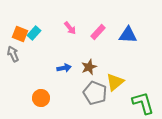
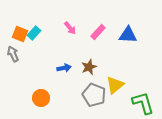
yellow triangle: moved 3 px down
gray pentagon: moved 1 px left, 2 px down
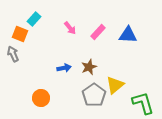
cyan rectangle: moved 14 px up
gray pentagon: rotated 15 degrees clockwise
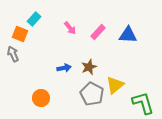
gray pentagon: moved 2 px left, 1 px up; rotated 10 degrees counterclockwise
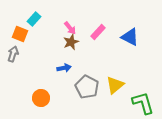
blue triangle: moved 2 px right, 2 px down; rotated 24 degrees clockwise
gray arrow: rotated 42 degrees clockwise
brown star: moved 18 px left, 25 px up
gray pentagon: moved 5 px left, 7 px up
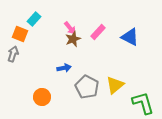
brown star: moved 2 px right, 3 px up
orange circle: moved 1 px right, 1 px up
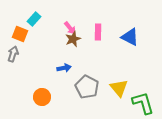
pink rectangle: rotated 42 degrees counterclockwise
yellow triangle: moved 4 px right, 3 px down; rotated 30 degrees counterclockwise
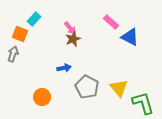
pink rectangle: moved 13 px right, 10 px up; rotated 49 degrees counterclockwise
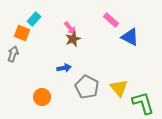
pink rectangle: moved 2 px up
orange square: moved 2 px right, 1 px up
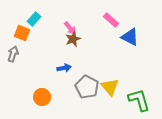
yellow triangle: moved 9 px left, 1 px up
green L-shape: moved 4 px left, 3 px up
